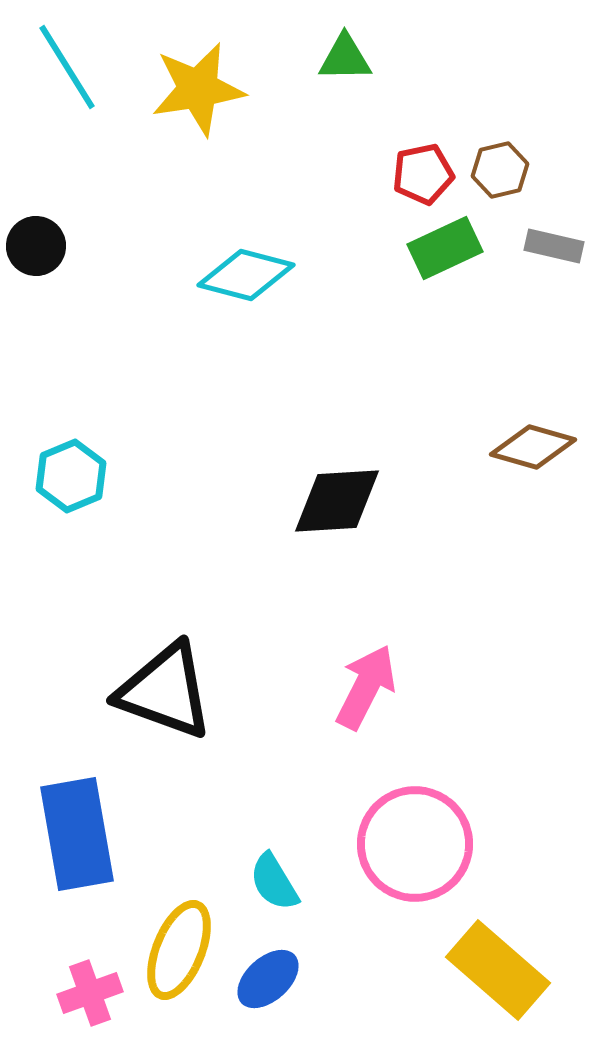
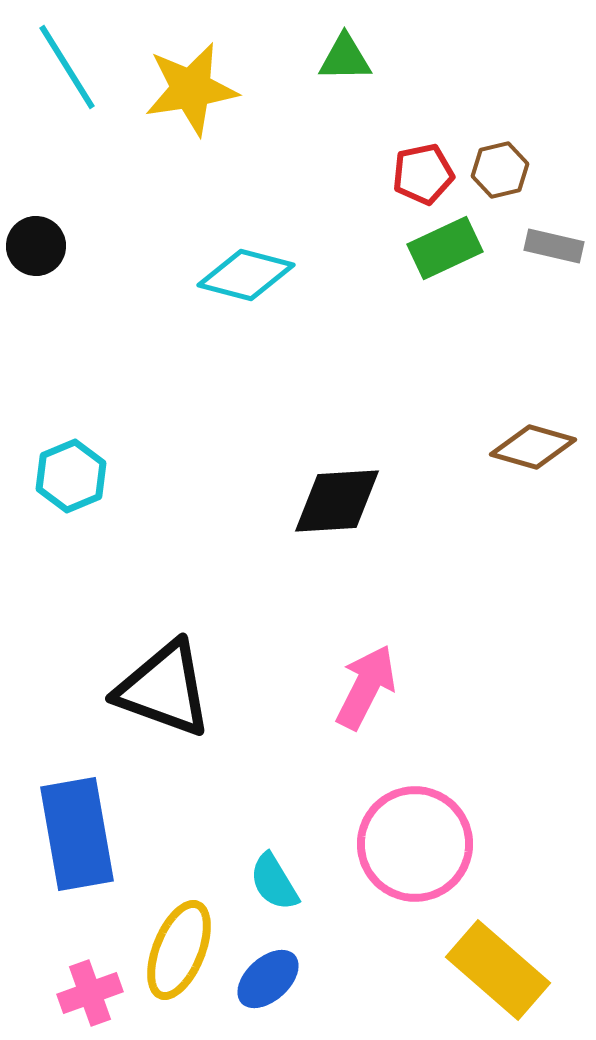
yellow star: moved 7 px left
black triangle: moved 1 px left, 2 px up
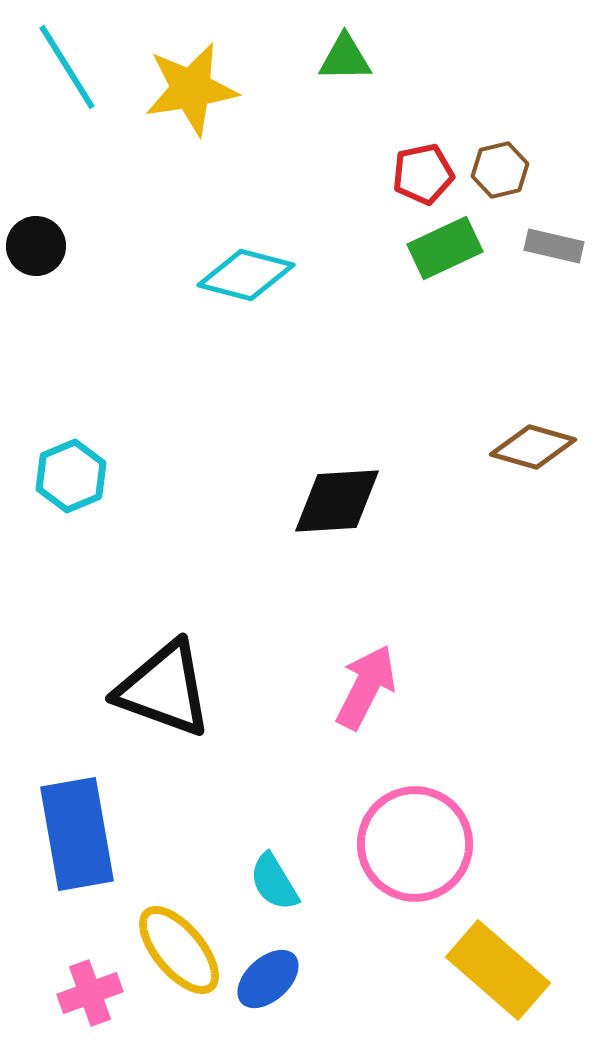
yellow ellipse: rotated 62 degrees counterclockwise
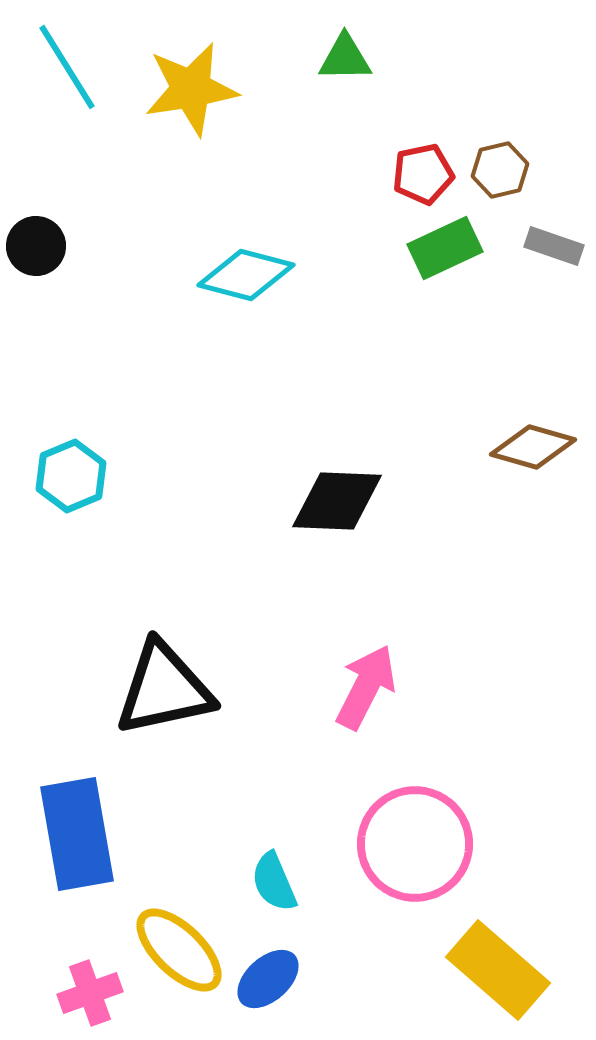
gray rectangle: rotated 6 degrees clockwise
black diamond: rotated 6 degrees clockwise
black triangle: rotated 32 degrees counterclockwise
cyan semicircle: rotated 8 degrees clockwise
yellow ellipse: rotated 6 degrees counterclockwise
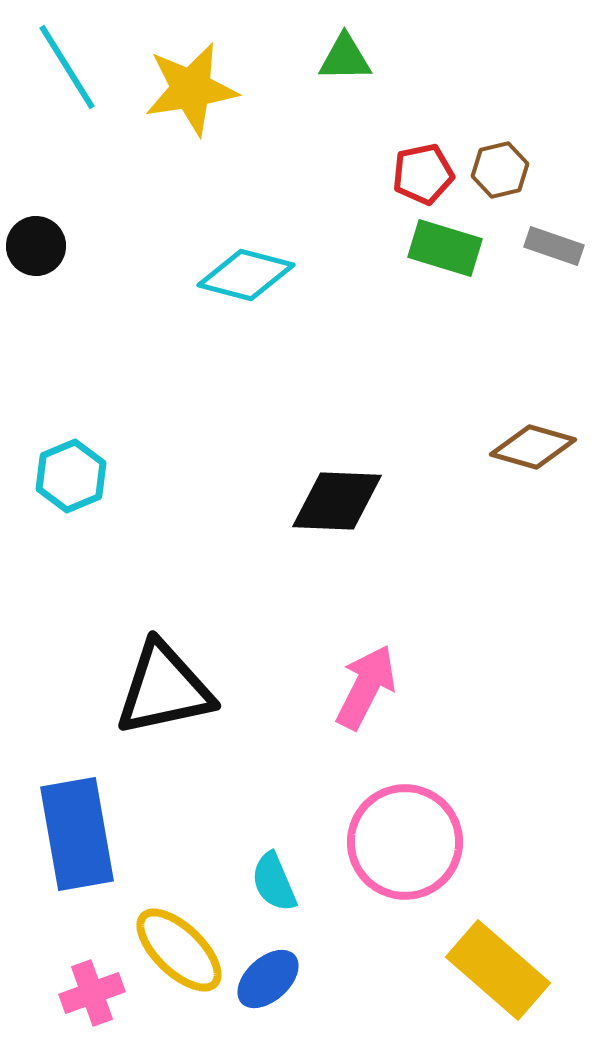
green rectangle: rotated 42 degrees clockwise
pink circle: moved 10 px left, 2 px up
pink cross: moved 2 px right
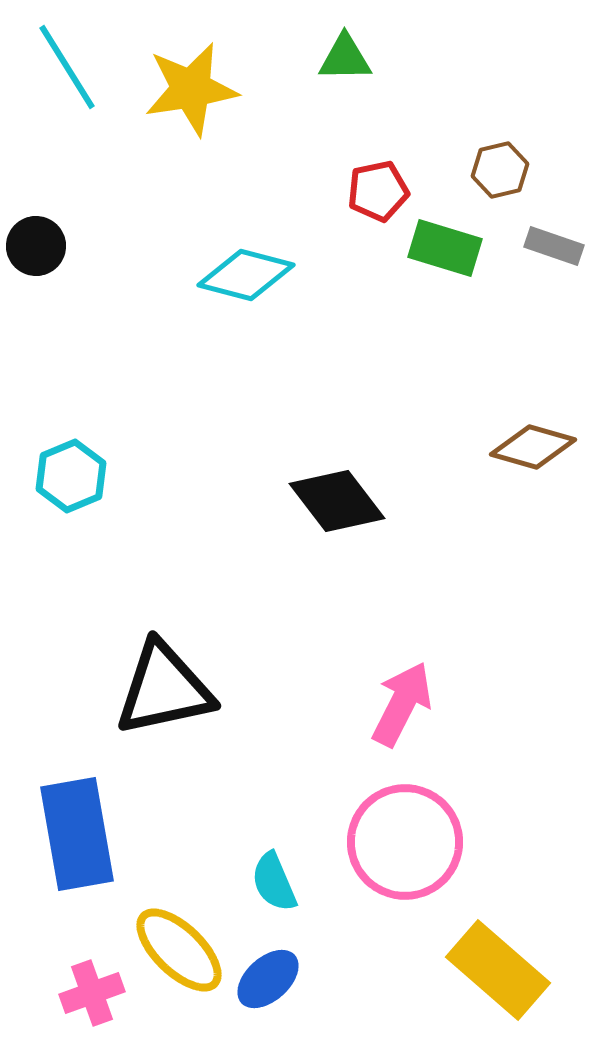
red pentagon: moved 45 px left, 17 px down
black diamond: rotated 50 degrees clockwise
pink arrow: moved 36 px right, 17 px down
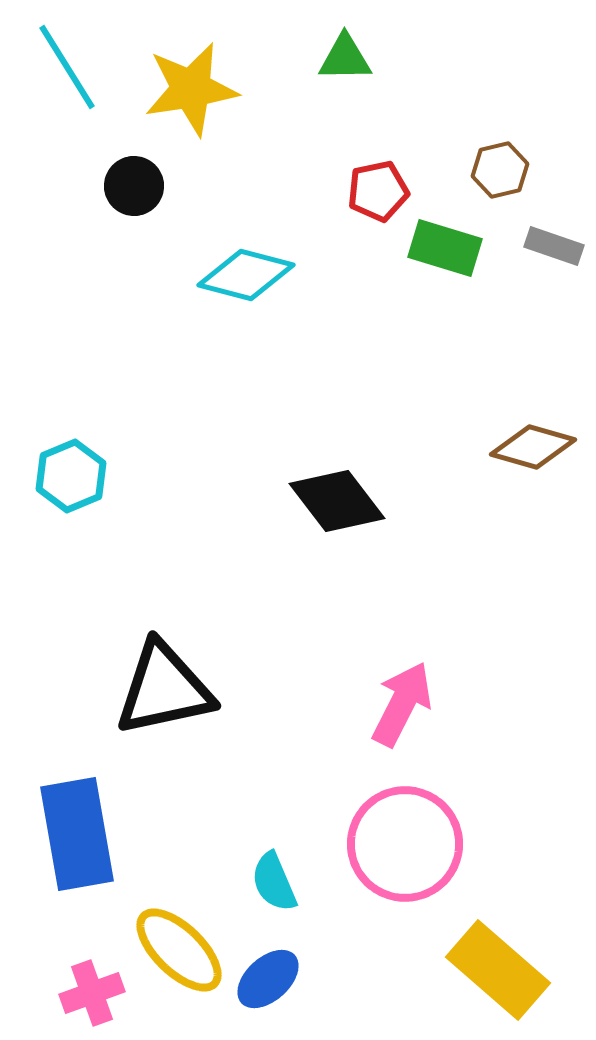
black circle: moved 98 px right, 60 px up
pink circle: moved 2 px down
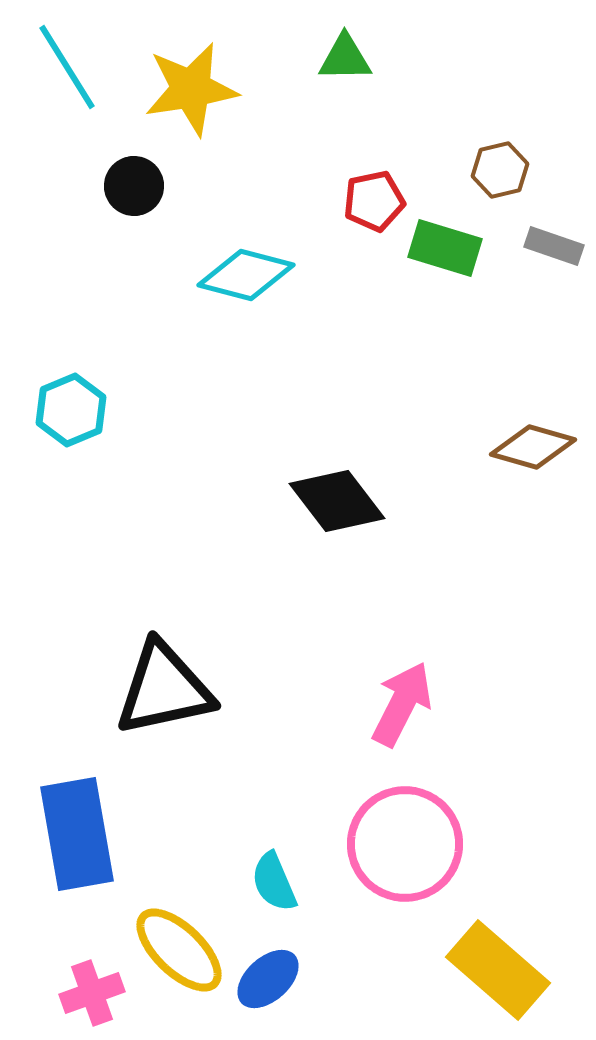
red pentagon: moved 4 px left, 10 px down
cyan hexagon: moved 66 px up
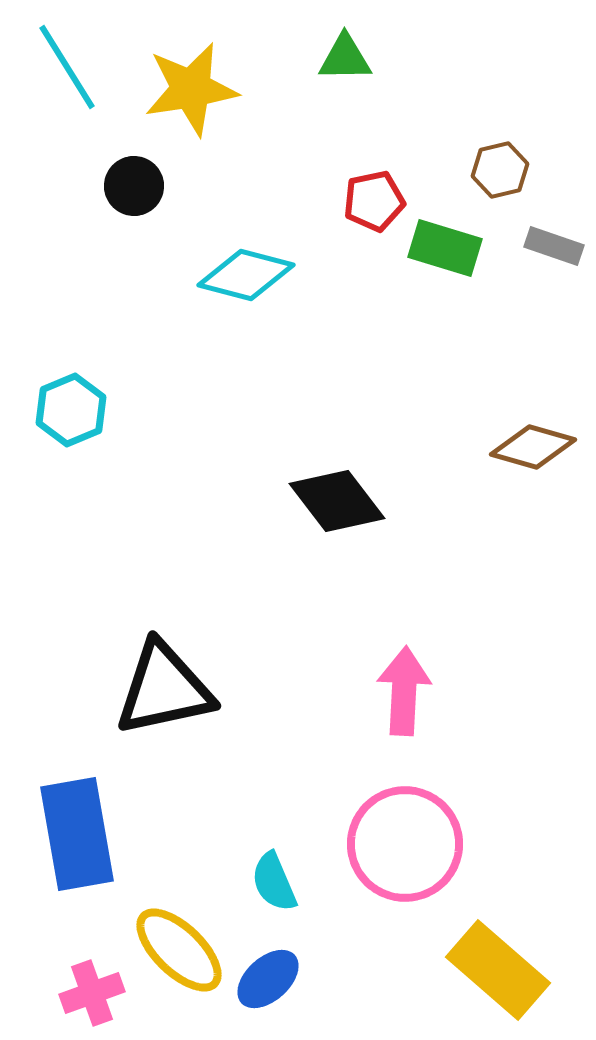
pink arrow: moved 2 px right, 13 px up; rotated 24 degrees counterclockwise
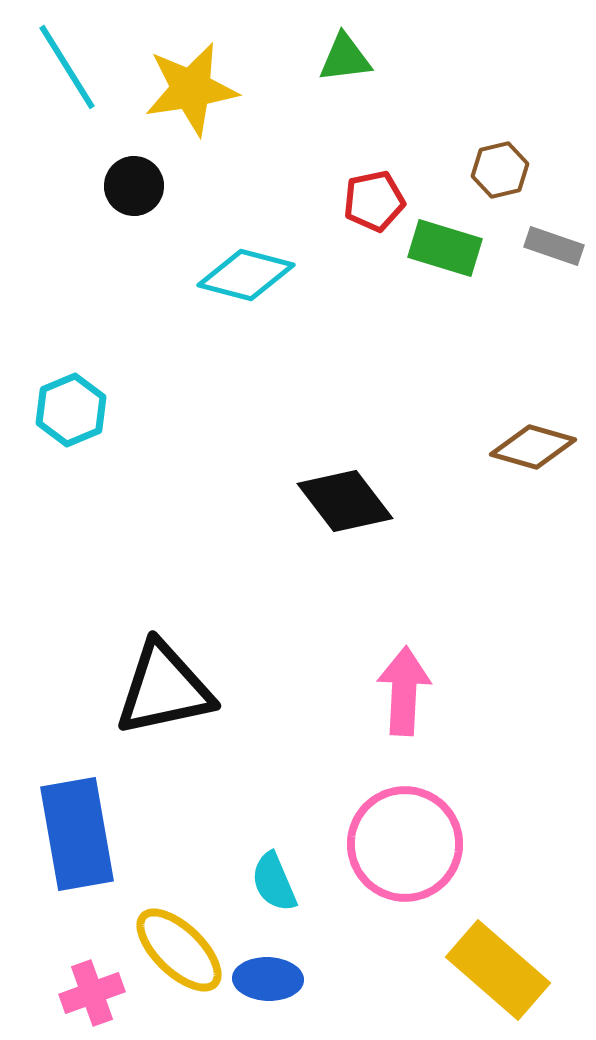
green triangle: rotated 6 degrees counterclockwise
black diamond: moved 8 px right
blue ellipse: rotated 44 degrees clockwise
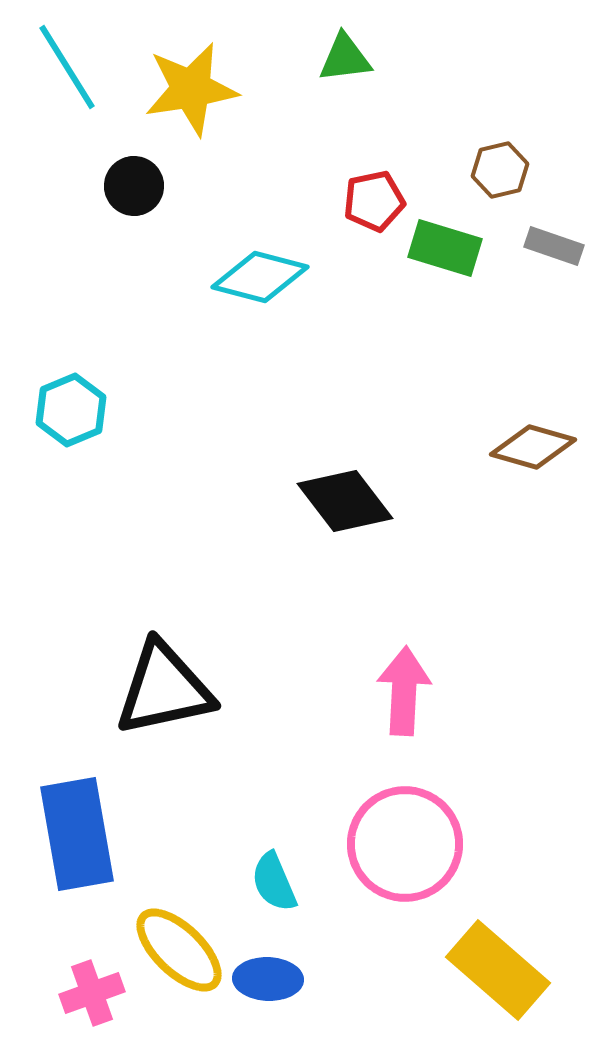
cyan diamond: moved 14 px right, 2 px down
